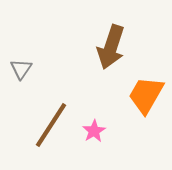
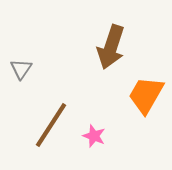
pink star: moved 5 px down; rotated 20 degrees counterclockwise
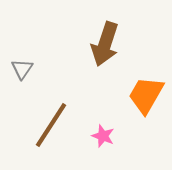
brown arrow: moved 6 px left, 3 px up
gray triangle: moved 1 px right
pink star: moved 9 px right
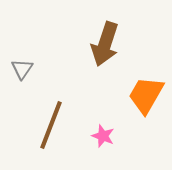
brown line: rotated 12 degrees counterclockwise
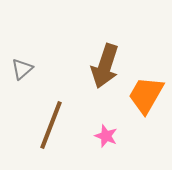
brown arrow: moved 22 px down
gray triangle: rotated 15 degrees clockwise
pink star: moved 3 px right
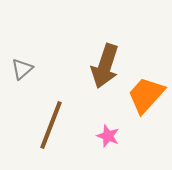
orange trapezoid: rotated 12 degrees clockwise
pink star: moved 2 px right
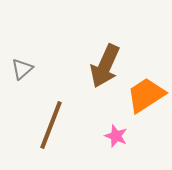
brown arrow: rotated 6 degrees clockwise
orange trapezoid: rotated 15 degrees clockwise
pink star: moved 8 px right
